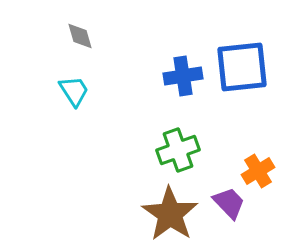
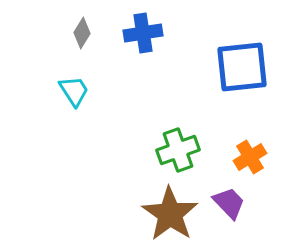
gray diamond: moved 2 px right, 3 px up; rotated 48 degrees clockwise
blue cross: moved 40 px left, 43 px up
orange cross: moved 8 px left, 14 px up
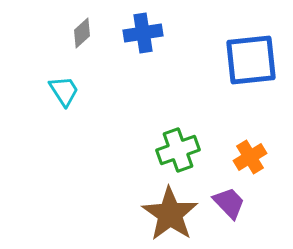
gray diamond: rotated 16 degrees clockwise
blue square: moved 9 px right, 7 px up
cyan trapezoid: moved 10 px left
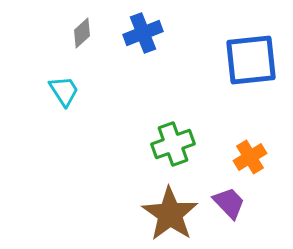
blue cross: rotated 12 degrees counterclockwise
green cross: moved 5 px left, 6 px up
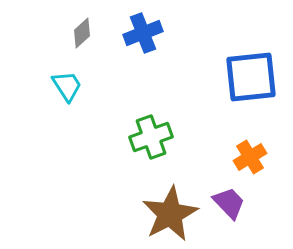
blue square: moved 17 px down
cyan trapezoid: moved 3 px right, 5 px up
green cross: moved 22 px left, 7 px up
brown star: rotated 10 degrees clockwise
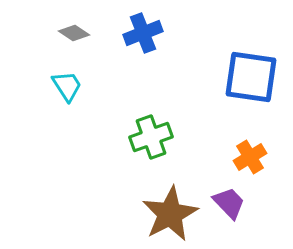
gray diamond: moved 8 px left; rotated 76 degrees clockwise
blue square: rotated 14 degrees clockwise
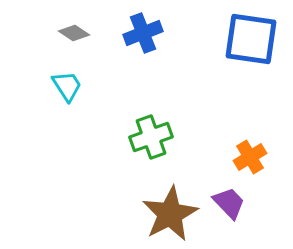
blue square: moved 38 px up
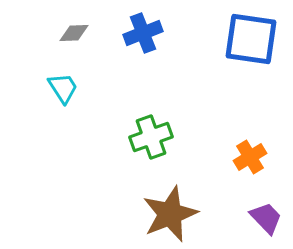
gray diamond: rotated 36 degrees counterclockwise
cyan trapezoid: moved 4 px left, 2 px down
purple trapezoid: moved 37 px right, 15 px down
brown star: rotated 6 degrees clockwise
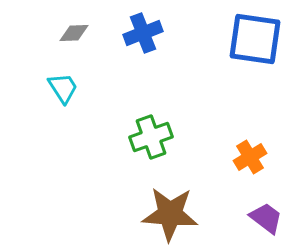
blue square: moved 4 px right
brown star: rotated 26 degrees clockwise
purple trapezoid: rotated 9 degrees counterclockwise
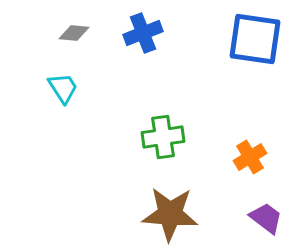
gray diamond: rotated 8 degrees clockwise
green cross: moved 12 px right; rotated 12 degrees clockwise
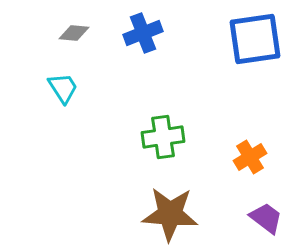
blue square: rotated 16 degrees counterclockwise
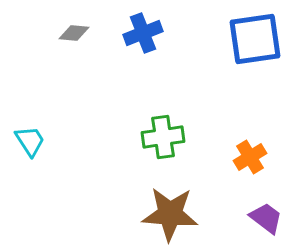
cyan trapezoid: moved 33 px left, 53 px down
